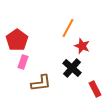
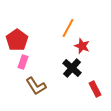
brown L-shape: moved 5 px left, 3 px down; rotated 65 degrees clockwise
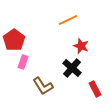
orange line: moved 8 px up; rotated 36 degrees clockwise
red pentagon: moved 3 px left
red star: moved 1 px left
brown L-shape: moved 7 px right
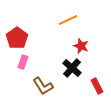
red pentagon: moved 3 px right, 2 px up
red rectangle: moved 2 px right, 3 px up
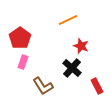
red pentagon: moved 3 px right
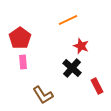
pink rectangle: rotated 24 degrees counterclockwise
brown L-shape: moved 9 px down
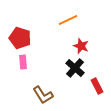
red pentagon: rotated 20 degrees counterclockwise
black cross: moved 3 px right
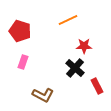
red pentagon: moved 7 px up
red star: moved 3 px right; rotated 21 degrees counterclockwise
pink rectangle: rotated 24 degrees clockwise
brown L-shape: rotated 30 degrees counterclockwise
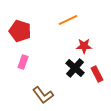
red rectangle: moved 12 px up
brown L-shape: rotated 25 degrees clockwise
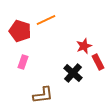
orange line: moved 22 px left
red star: rotated 21 degrees counterclockwise
black cross: moved 2 px left, 5 px down
red rectangle: moved 1 px right, 12 px up
brown L-shape: rotated 60 degrees counterclockwise
